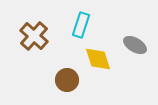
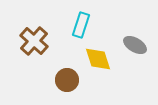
brown cross: moved 5 px down
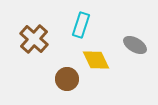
brown cross: moved 2 px up
yellow diamond: moved 2 px left, 1 px down; rotated 8 degrees counterclockwise
brown circle: moved 1 px up
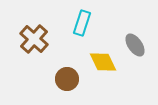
cyan rectangle: moved 1 px right, 2 px up
gray ellipse: rotated 25 degrees clockwise
yellow diamond: moved 7 px right, 2 px down
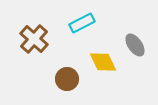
cyan rectangle: rotated 45 degrees clockwise
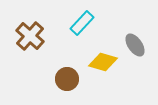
cyan rectangle: rotated 20 degrees counterclockwise
brown cross: moved 4 px left, 3 px up
yellow diamond: rotated 48 degrees counterclockwise
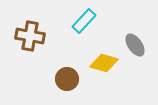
cyan rectangle: moved 2 px right, 2 px up
brown cross: rotated 32 degrees counterclockwise
yellow diamond: moved 1 px right, 1 px down
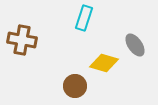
cyan rectangle: moved 3 px up; rotated 25 degrees counterclockwise
brown cross: moved 8 px left, 4 px down
brown circle: moved 8 px right, 7 px down
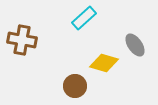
cyan rectangle: rotated 30 degrees clockwise
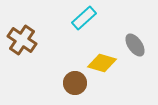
brown cross: rotated 24 degrees clockwise
yellow diamond: moved 2 px left
brown circle: moved 3 px up
